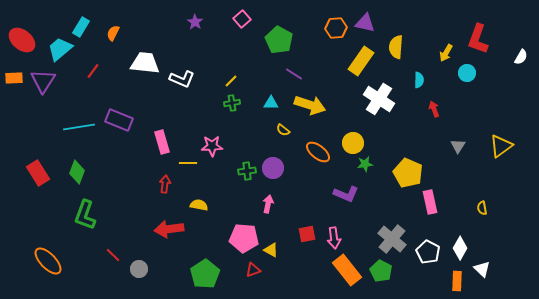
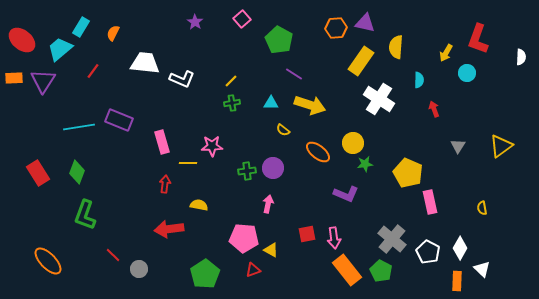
white semicircle at (521, 57): rotated 28 degrees counterclockwise
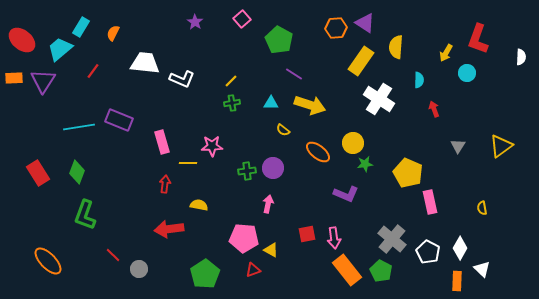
purple triangle at (365, 23): rotated 20 degrees clockwise
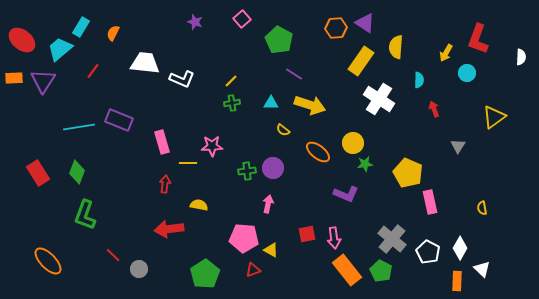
purple star at (195, 22): rotated 14 degrees counterclockwise
yellow triangle at (501, 146): moved 7 px left, 29 px up
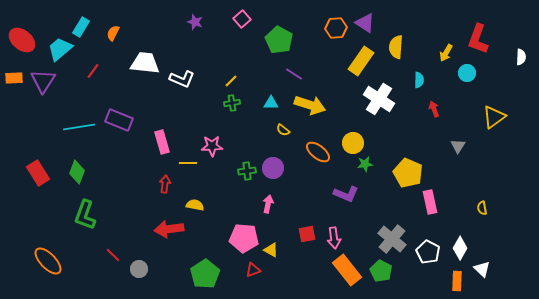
yellow semicircle at (199, 205): moved 4 px left
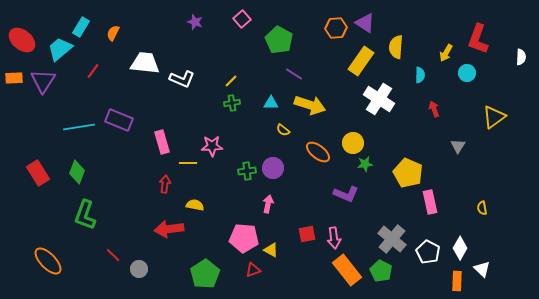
cyan semicircle at (419, 80): moved 1 px right, 5 px up
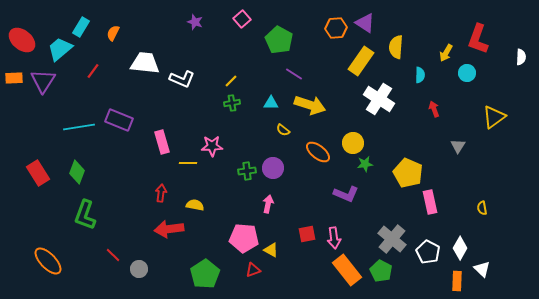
red arrow at (165, 184): moved 4 px left, 9 px down
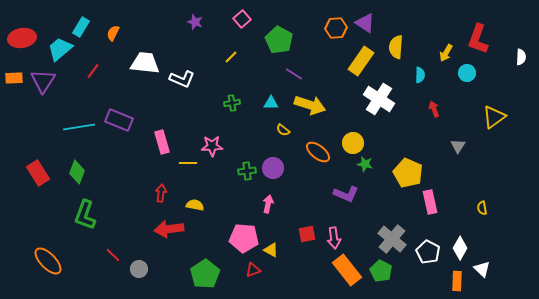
red ellipse at (22, 40): moved 2 px up; rotated 48 degrees counterclockwise
yellow line at (231, 81): moved 24 px up
green star at (365, 164): rotated 21 degrees clockwise
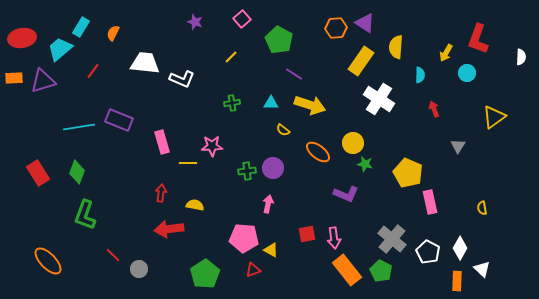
purple triangle at (43, 81): rotated 40 degrees clockwise
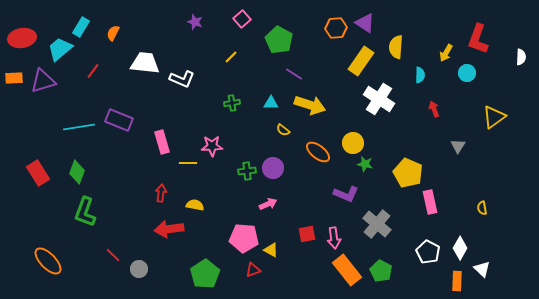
pink arrow at (268, 204): rotated 54 degrees clockwise
green L-shape at (85, 215): moved 3 px up
gray cross at (392, 239): moved 15 px left, 15 px up
